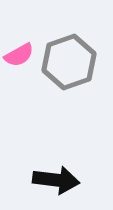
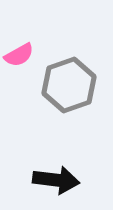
gray hexagon: moved 23 px down
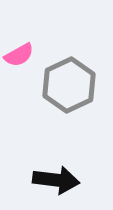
gray hexagon: rotated 6 degrees counterclockwise
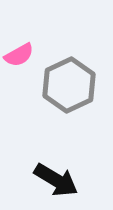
black arrow: rotated 24 degrees clockwise
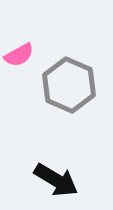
gray hexagon: rotated 12 degrees counterclockwise
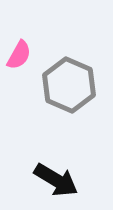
pink semicircle: rotated 32 degrees counterclockwise
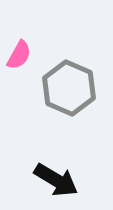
gray hexagon: moved 3 px down
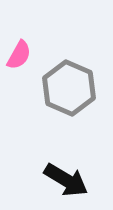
black arrow: moved 10 px right
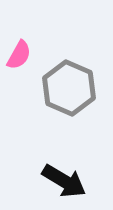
black arrow: moved 2 px left, 1 px down
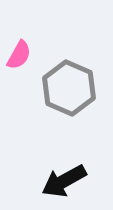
black arrow: rotated 120 degrees clockwise
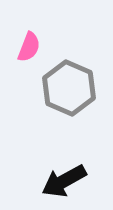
pink semicircle: moved 10 px right, 8 px up; rotated 8 degrees counterclockwise
